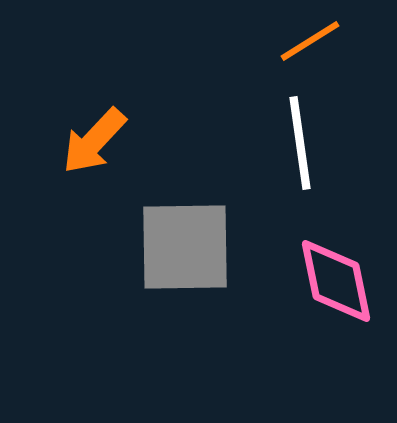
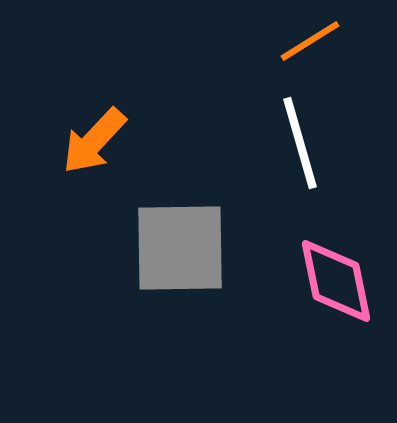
white line: rotated 8 degrees counterclockwise
gray square: moved 5 px left, 1 px down
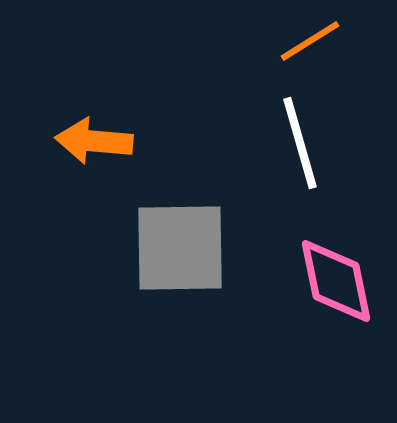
orange arrow: rotated 52 degrees clockwise
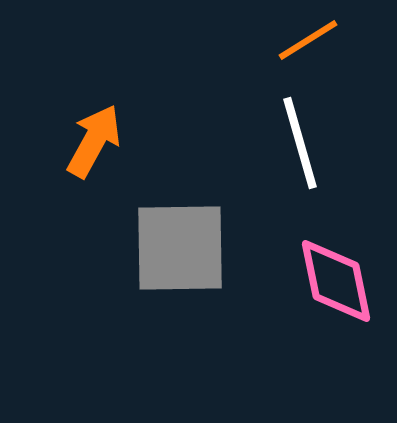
orange line: moved 2 px left, 1 px up
orange arrow: rotated 114 degrees clockwise
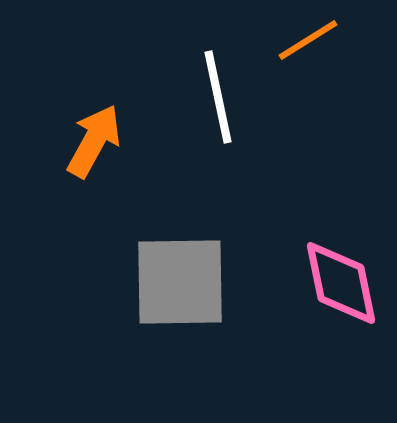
white line: moved 82 px left, 46 px up; rotated 4 degrees clockwise
gray square: moved 34 px down
pink diamond: moved 5 px right, 2 px down
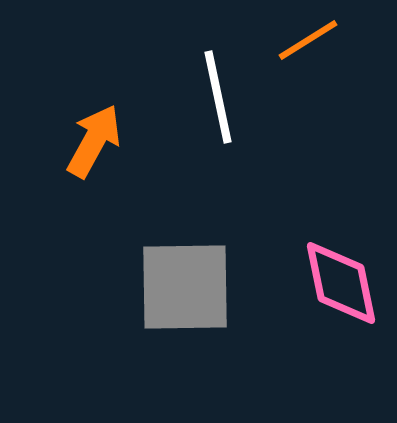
gray square: moved 5 px right, 5 px down
